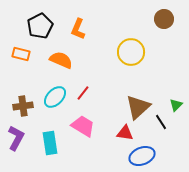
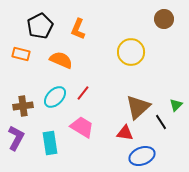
pink trapezoid: moved 1 px left, 1 px down
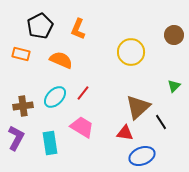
brown circle: moved 10 px right, 16 px down
green triangle: moved 2 px left, 19 px up
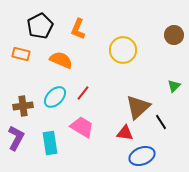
yellow circle: moved 8 px left, 2 px up
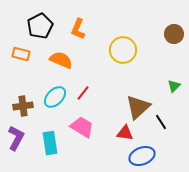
brown circle: moved 1 px up
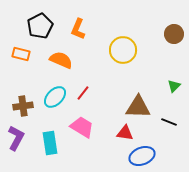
brown triangle: rotated 44 degrees clockwise
black line: moved 8 px right; rotated 35 degrees counterclockwise
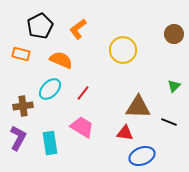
orange L-shape: rotated 30 degrees clockwise
cyan ellipse: moved 5 px left, 8 px up
purple L-shape: moved 2 px right
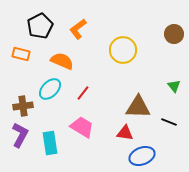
orange semicircle: moved 1 px right, 1 px down
green triangle: rotated 24 degrees counterclockwise
purple L-shape: moved 2 px right, 3 px up
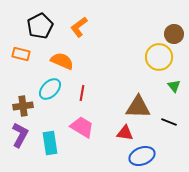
orange L-shape: moved 1 px right, 2 px up
yellow circle: moved 36 px right, 7 px down
red line: moved 1 px left; rotated 28 degrees counterclockwise
